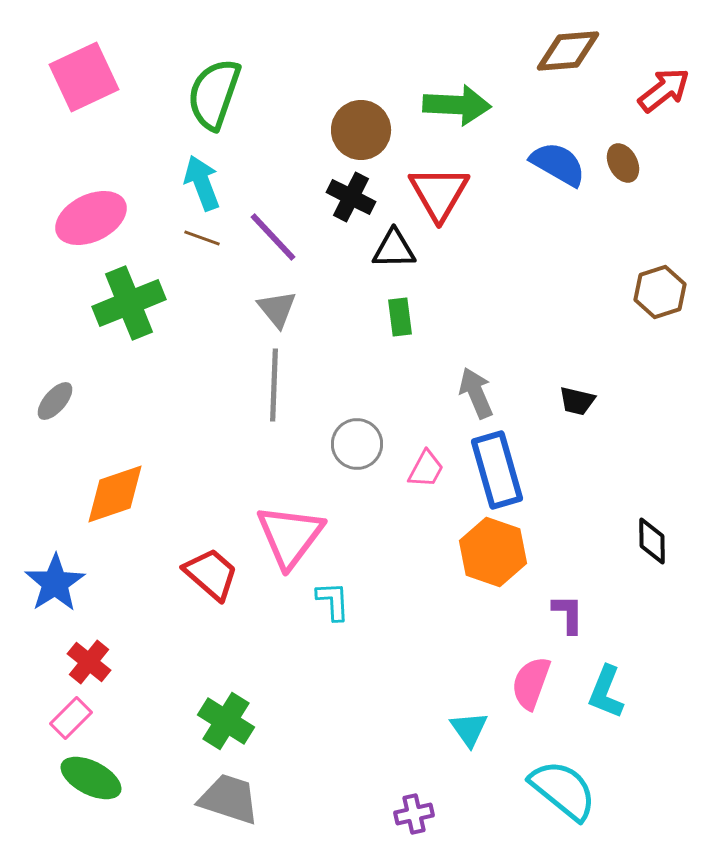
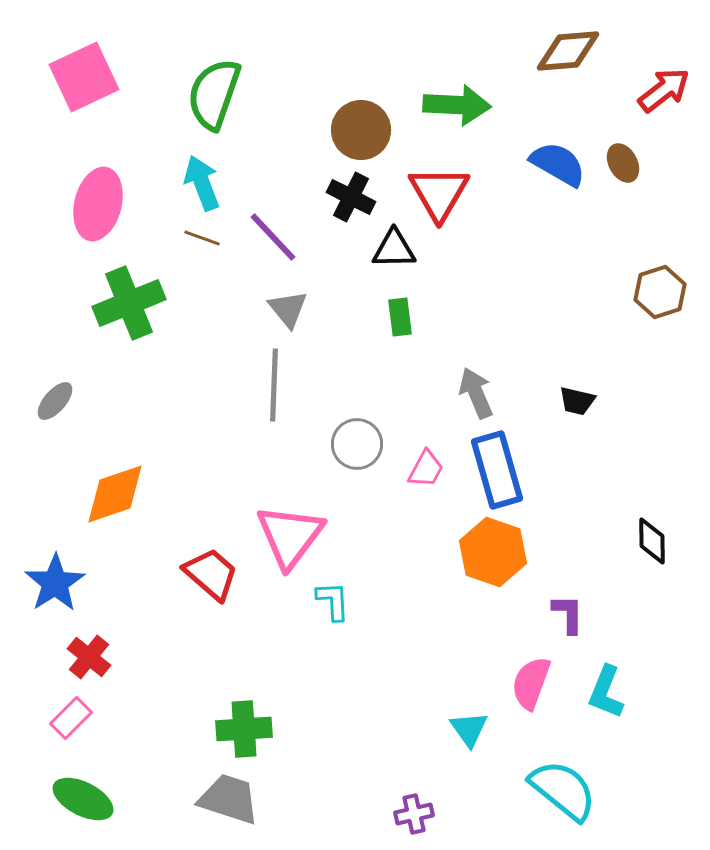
pink ellipse at (91, 218): moved 7 px right, 14 px up; rotated 50 degrees counterclockwise
gray triangle at (277, 309): moved 11 px right
red cross at (89, 662): moved 5 px up
green cross at (226, 721): moved 18 px right, 8 px down; rotated 36 degrees counterclockwise
green ellipse at (91, 778): moved 8 px left, 21 px down
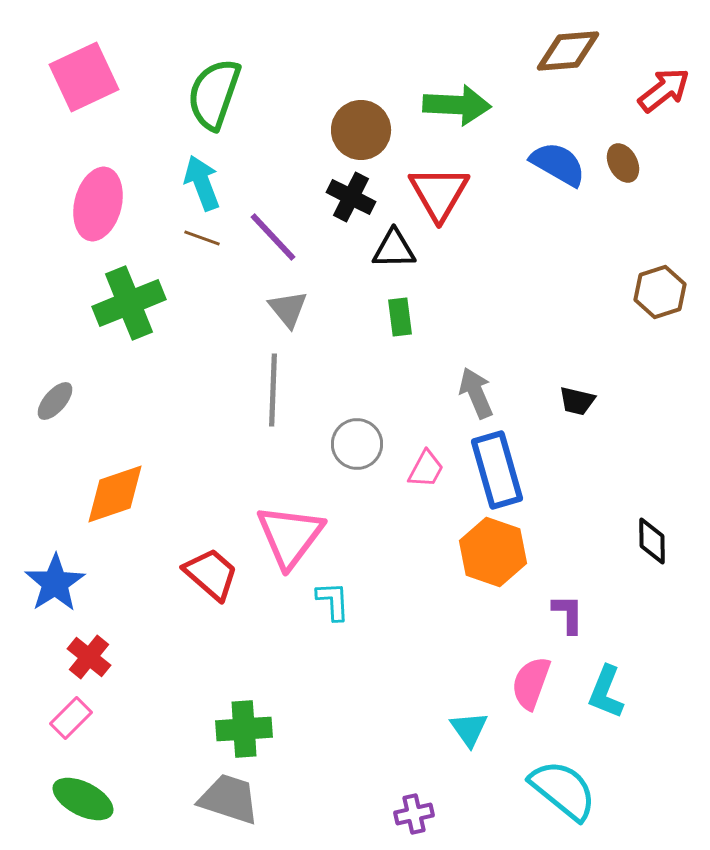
gray line at (274, 385): moved 1 px left, 5 px down
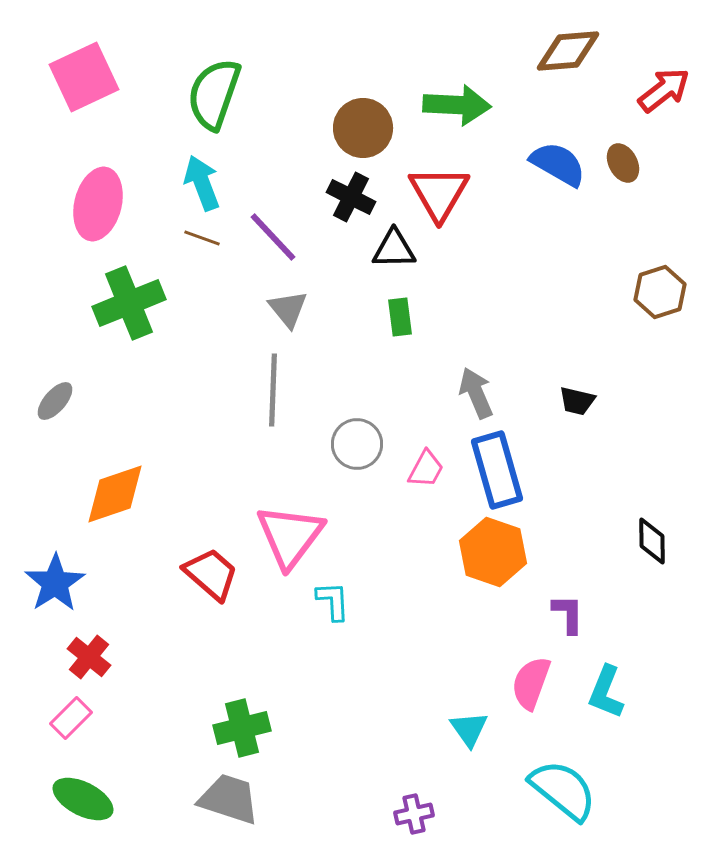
brown circle at (361, 130): moved 2 px right, 2 px up
green cross at (244, 729): moved 2 px left, 1 px up; rotated 10 degrees counterclockwise
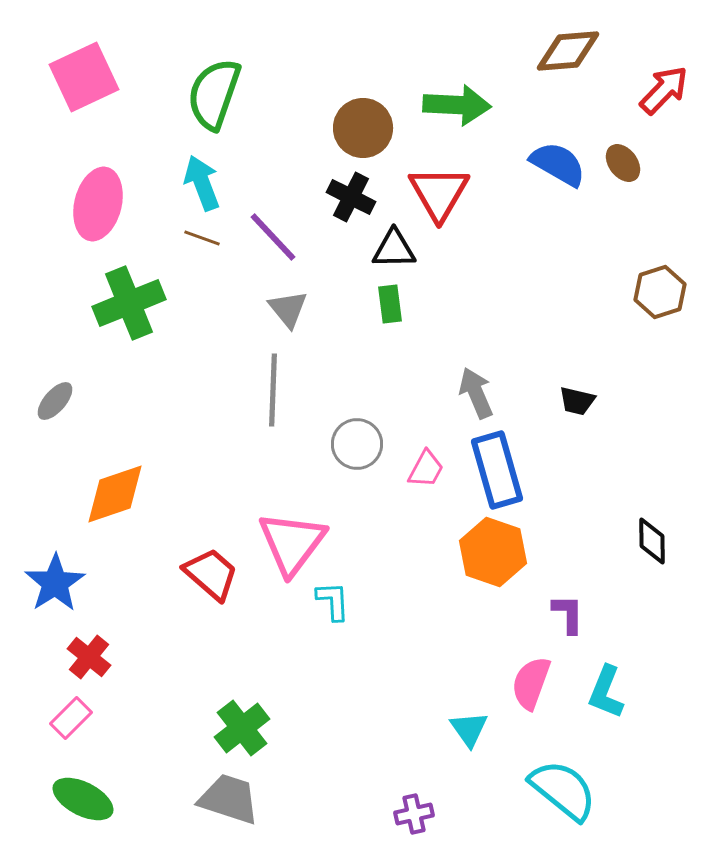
red arrow at (664, 90): rotated 8 degrees counterclockwise
brown ellipse at (623, 163): rotated 9 degrees counterclockwise
green rectangle at (400, 317): moved 10 px left, 13 px up
pink triangle at (290, 536): moved 2 px right, 7 px down
green cross at (242, 728): rotated 24 degrees counterclockwise
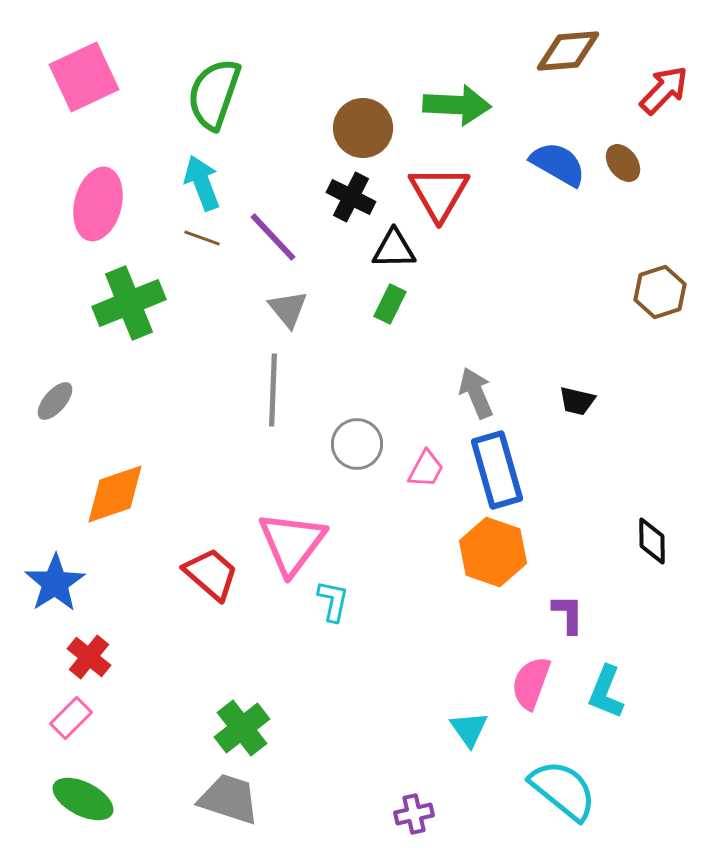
green rectangle at (390, 304): rotated 33 degrees clockwise
cyan L-shape at (333, 601): rotated 15 degrees clockwise
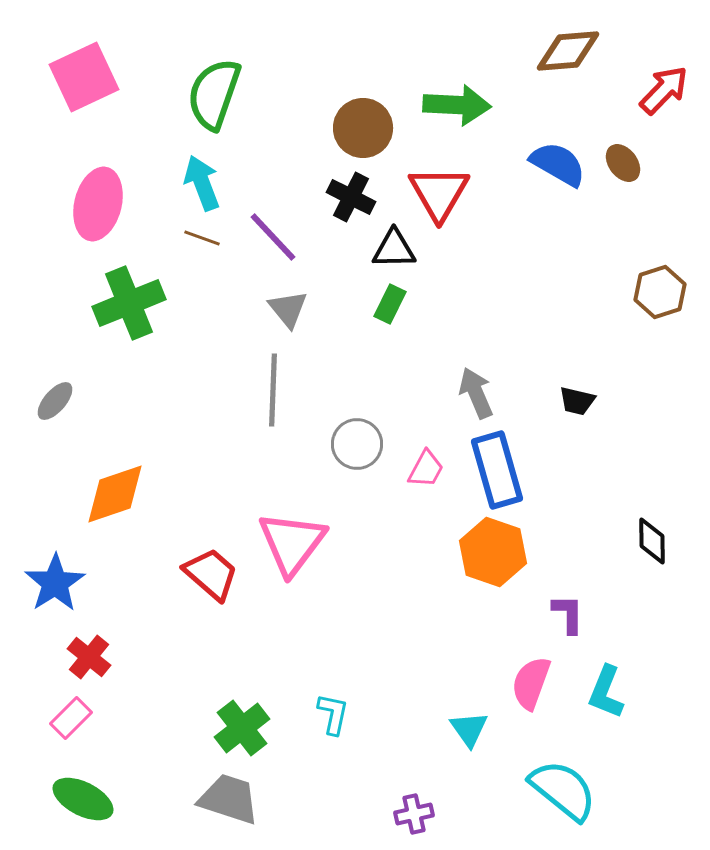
cyan L-shape at (333, 601): moved 113 px down
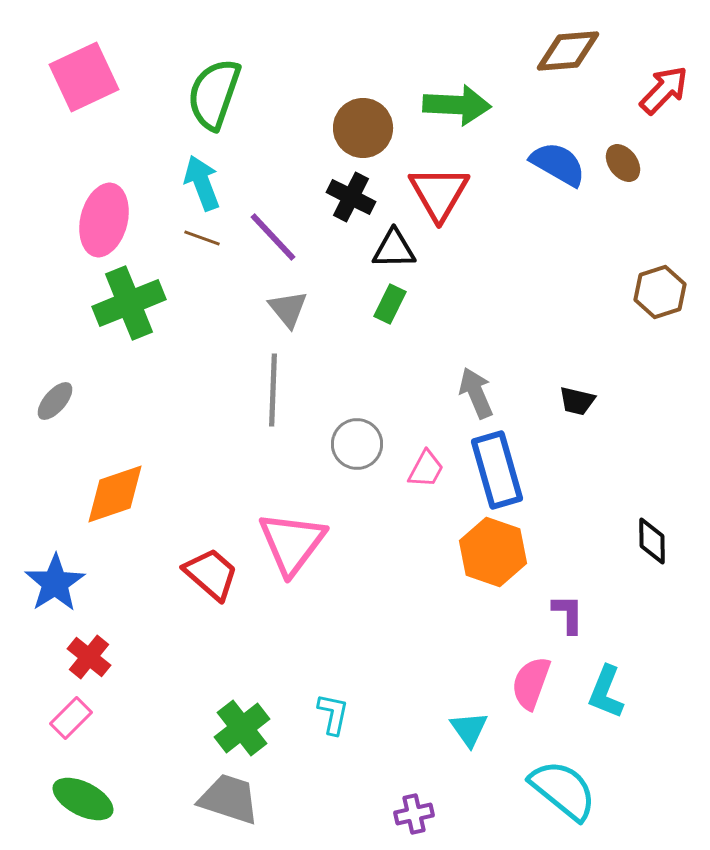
pink ellipse at (98, 204): moved 6 px right, 16 px down
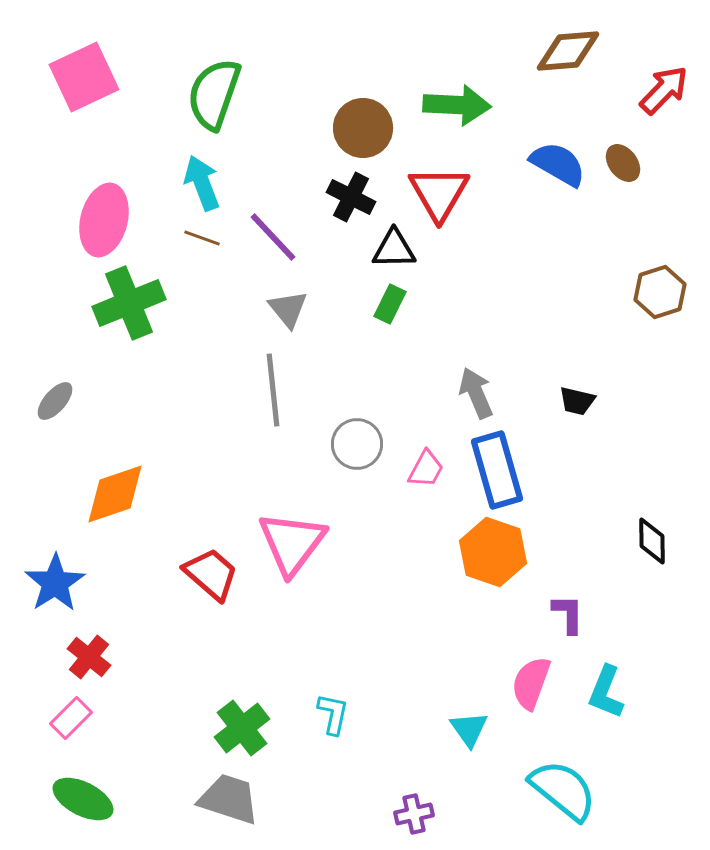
gray line at (273, 390): rotated 8 degrees counterclockwise
